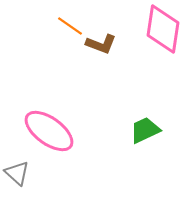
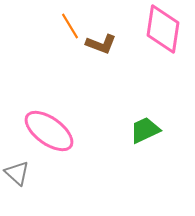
orange line: rotated 24 degrees clockwise
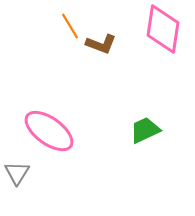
gray triangle: rotated 20 degrees clockwise
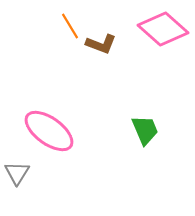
pink diamond: rotated 57 degrees counterclockwise
green trapezoid: rotated 92 degrees clockwise
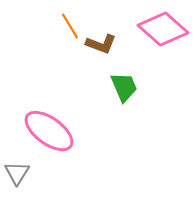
green trapezoid: moved 21 px left, 43 px up
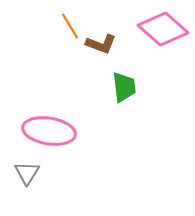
green trapezoid: rotated 16 degrees clockwise
pink ellipse: rotated 27 degrees counterclockwise
gray triangle: moved 10 px right
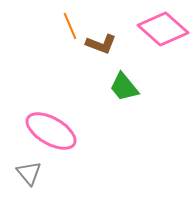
orange line: rotated 8 degrees clockwise
green trapezoid: rotated 148 degrees clockwise
pink ellipse: moved 2 px right; rotated 21 degrees clockwise
gray triangle: moved 2 px right; rotated 12 degrees counterclockwise
